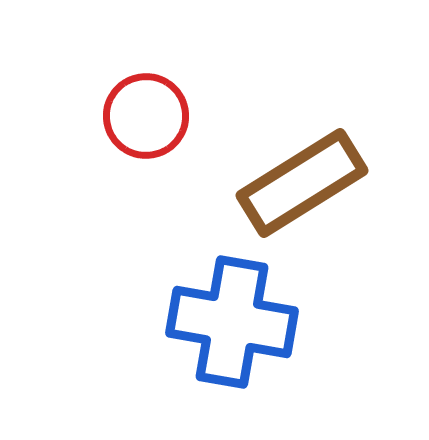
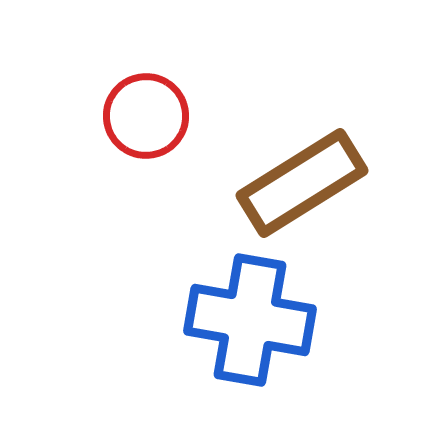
blue cross: moved 18 px right, 2 px up
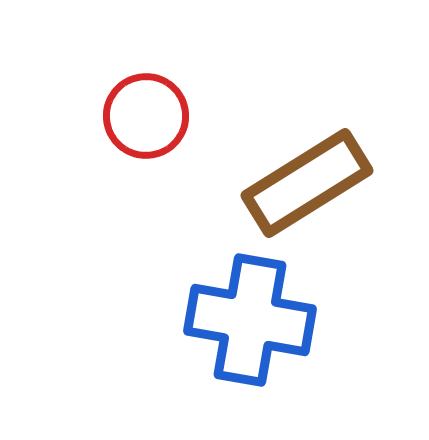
brown rectangle: moved 5 px right
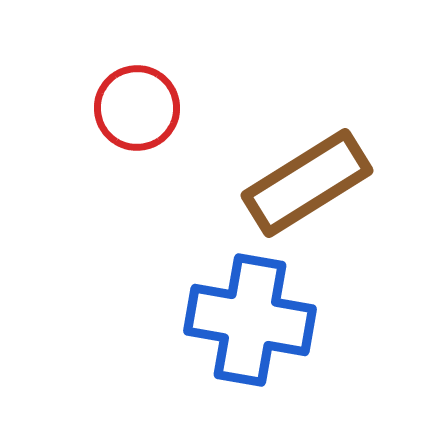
red circle: moved 9 px left, 8 px up
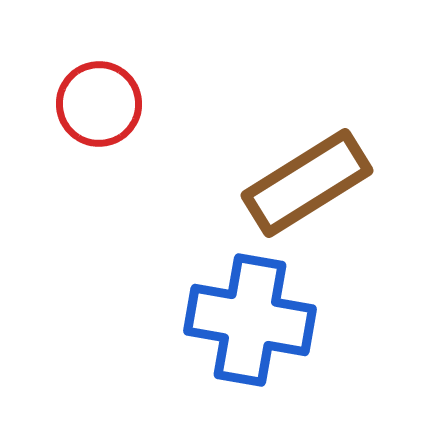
red circle: moved 38 px left, 4 px up
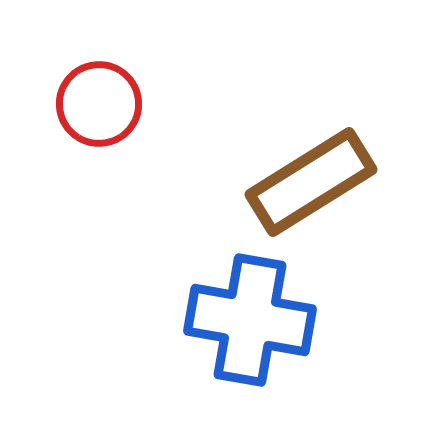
brown rectangle: moved 4 px right, 1 px up
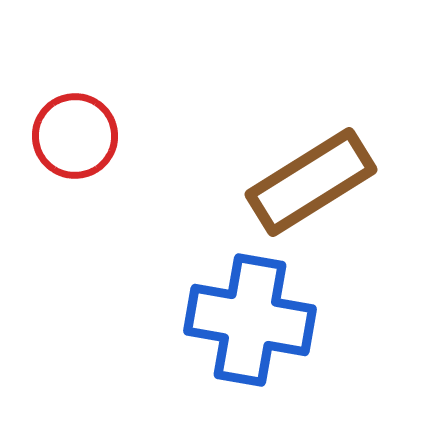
red circle: moved 24 px left, 32 px down
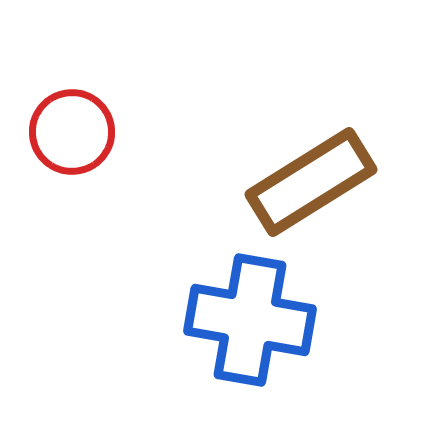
red circle: moved 3 px left, 4 px up
